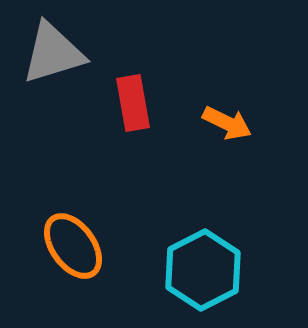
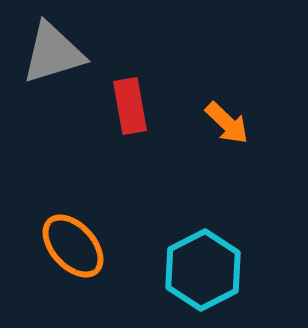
red rectangle: moved 3 px left, 3 px down
orange arrow: rotated 18 degrees clockwise
orange ellipse: rotated 6 degrees counterclockwise
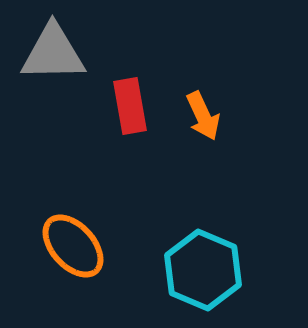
gray triangle: rotated 16 degrees clockwise
orange arrow: moved 24 px left, 7 px up; rotated 21 degrees clockwise
cyan hexagon: rotated 10 degrees counterclockwise
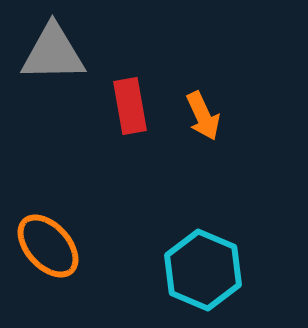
orange ellipse: moved 25 px left
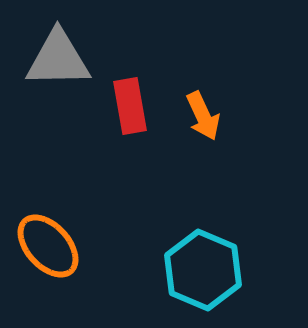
gray triangle: moved 5 px right, 6 px down
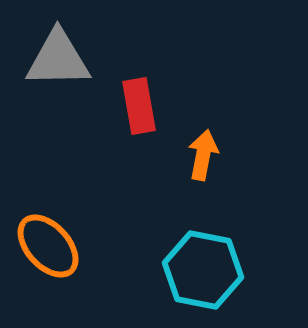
red rectangle: moved 9 px right
orange arrow: moved 39 px down; rotated 144 degrees counterclockwise
cyan hexagon: rotated 12 degrees counterclockwise
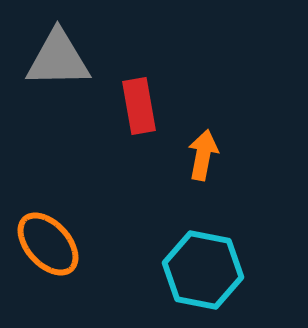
orange ellipse: moved 2 px up
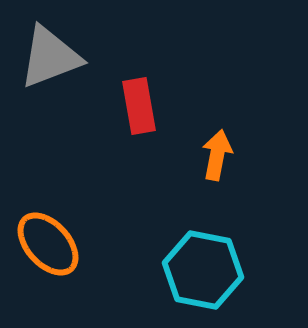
gray triangle: moved 8 px left, 2 px up; rotated 20 degrees counterclockwise
orange arrow: moved 14 px right
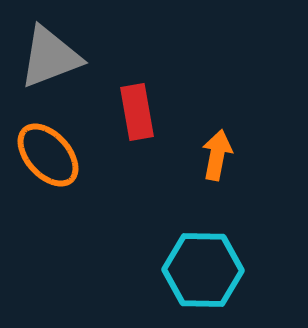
red rectangle: moved 2 px left, 6 px down
orange ellipse: moved 89 px up
cyan hexagon: rotated 10 degrees counterclockwise
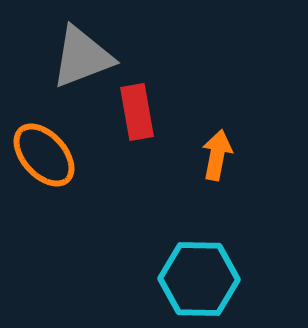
gray triangle: moved 32 px right
orange ellipse: moved 4 px left
cyan hexagon: moved 4 px left, 9 px down
